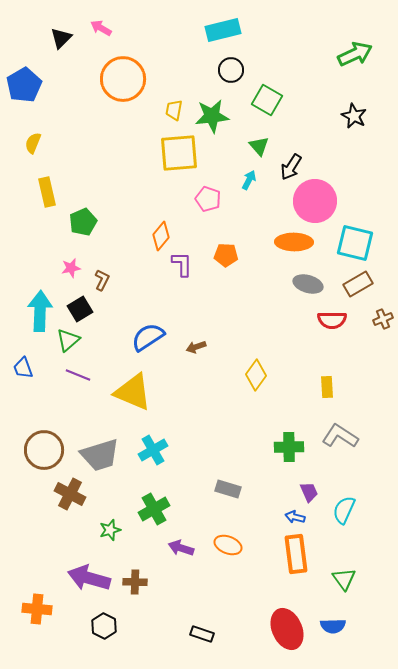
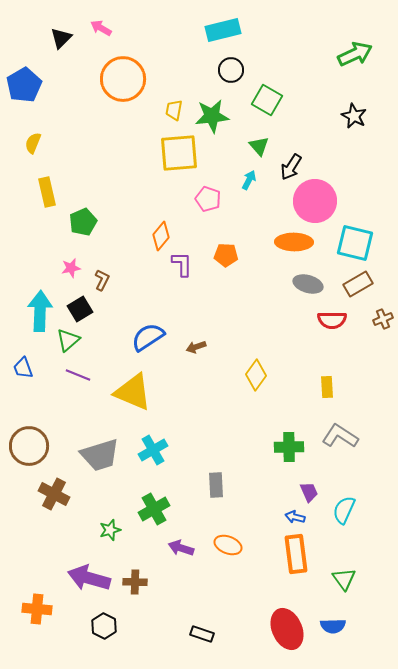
brown circle at (44, 450): moved 15 px left, 4 px up
gray rectangle at (228, 489): moved 12 px left, 4 px up; rotated 70 degrees clockwise
brown cross at (70, 494): moved 16 px left
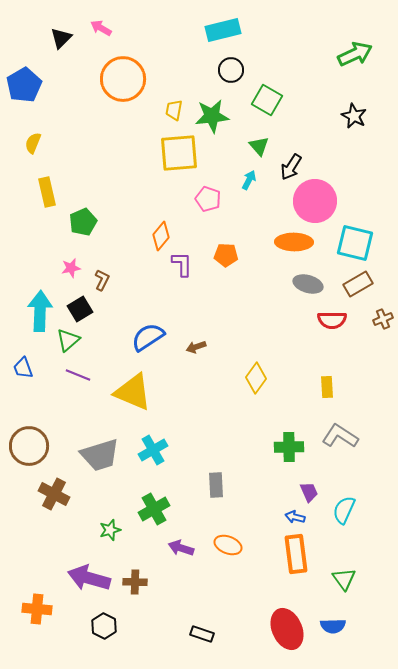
yellow diamond at (256, 375): moved 3 px down
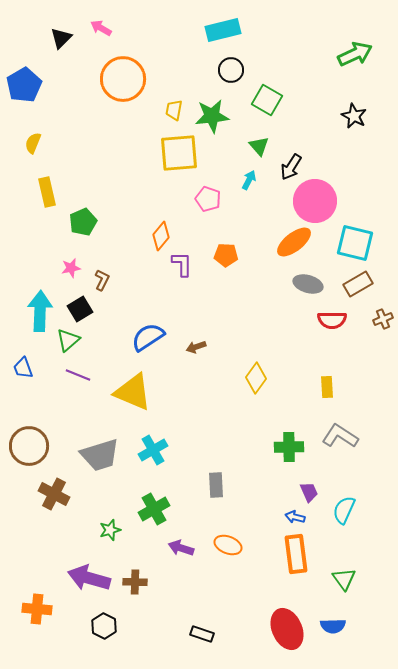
orange ellipse at (294, 242): rotated 39 degrees counterclockwise
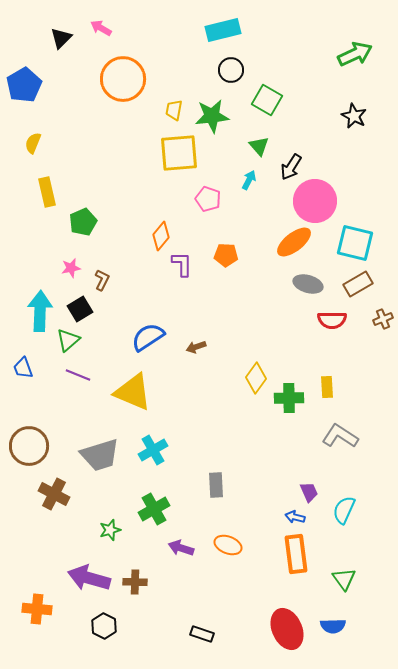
green cross at (289, 447): moved 49 px up
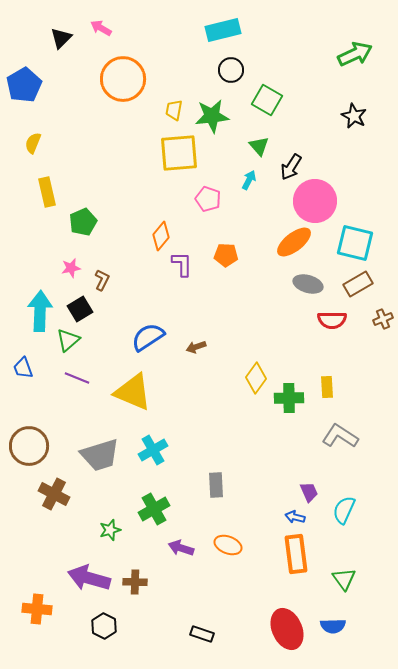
purple line at (78, 375): moved 1 px left, 3 px down
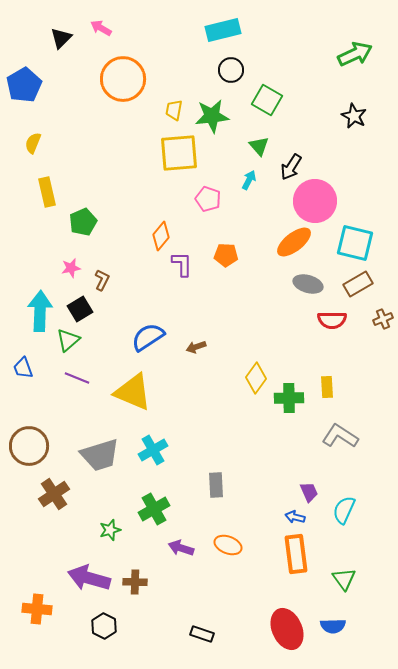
brown cross at (54, 494): rotated 28 degrees clockwise
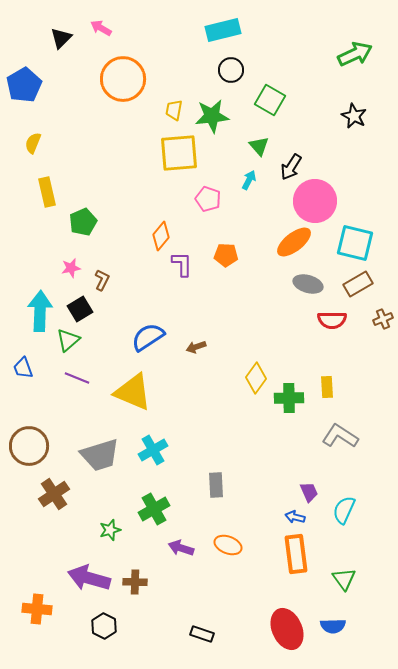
green square at (267, 100): moved 3 px right
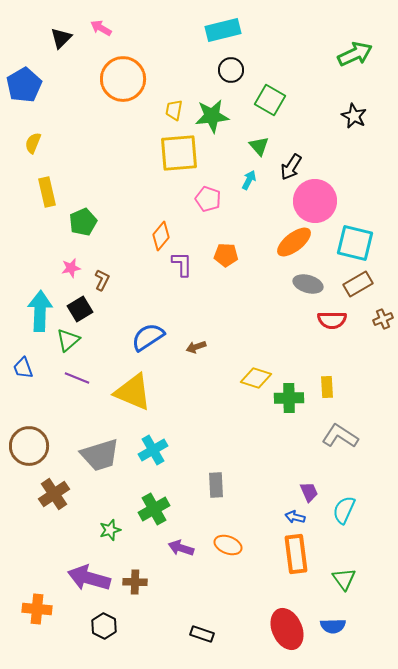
yellow diamond at (256, 378): rotated 72 degrees clockwise
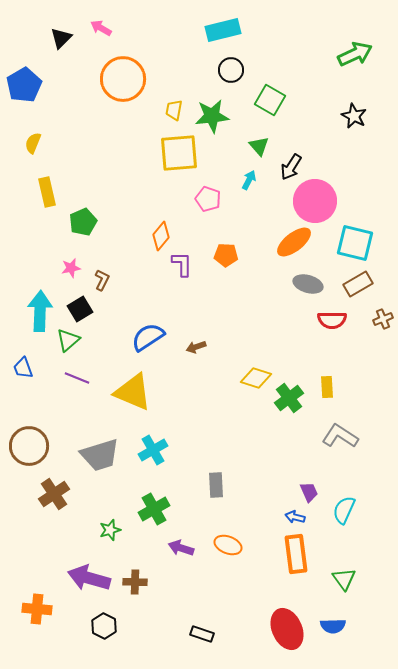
green cross at (289, 398): rotated 36 degrees counterclockwise
